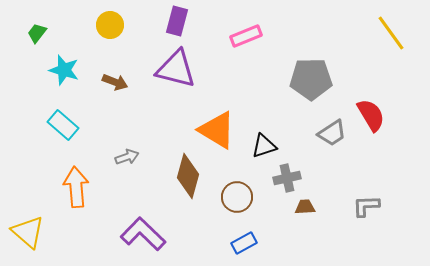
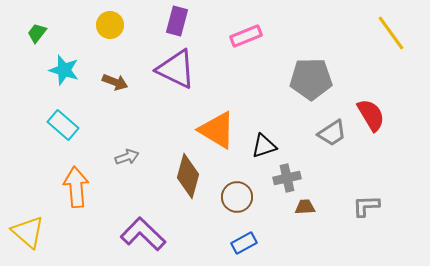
purple triangle: rotated 12 degrees clockwise
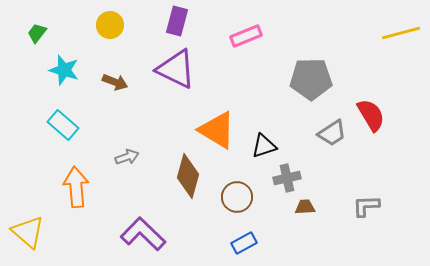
yellow line: moved 10 px right; rotated 69 degrees counterclockwise
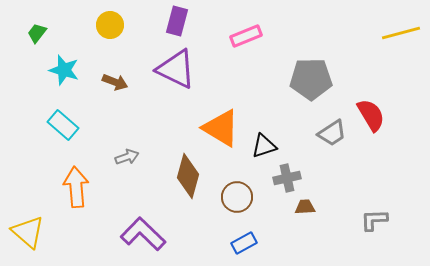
orange triangle: moved 4 px right, 2 px up
gray L-shape: moved 8 px right, 14 px down
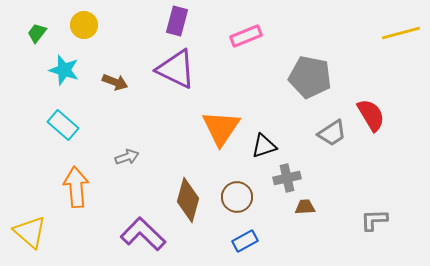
yellow circle: moved 26 px left
gray pentagon: moved 1 px left, 2 px up; rotated 12 degrees clockwise
orange triangle: rotated 33 degrees clockwise
brown diamond: moved 24 px down
yellow triangle: moved 2 px right
blue rectangle: moved 1 px right, 2 px up
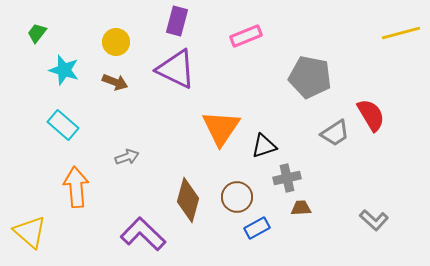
yellow circle: moved 32 px right, 17 px down
gray trapezoid: moved 3 px right
brown trapezoid: moved 4 px left, 1 px down
gray L-shape: rotated 136 degrees counterclockwise
blue rectangle: moved 12 px right, 13 px up
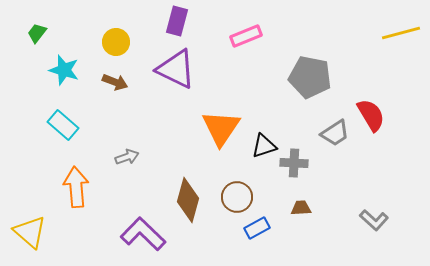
gray cross: moved 7 px right, 15 px up; rotated 16 degrees clockwise
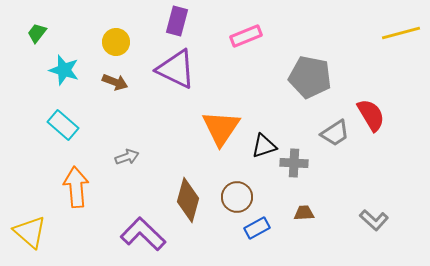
brown trapezoid: moved 3 px right, 5 px down
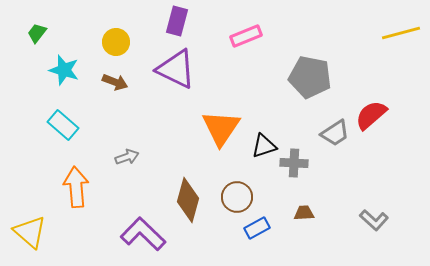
red semicircle: rotated 100 degrees counterclockwise
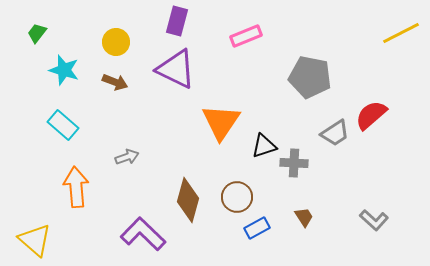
yellow line: rotated 12 degrees counterclockwise
orange triangle: moved 6 px up
brown trapezoid: moved 4 px down; rotated 60 degrees clockwise
yellow triangle: moved 5 px right, 8 px down
